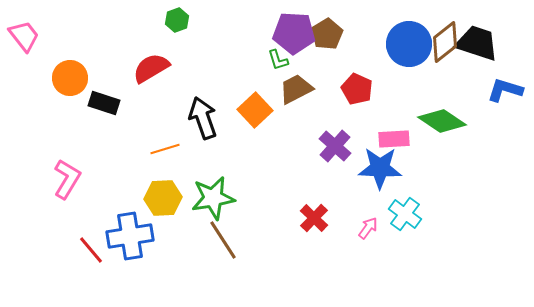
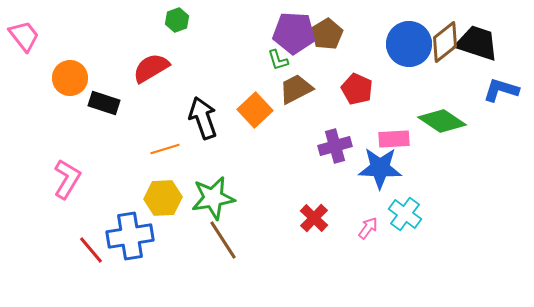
blue L-shape: moved 4 px left
purple cross: rotated 32 degrees clockwise
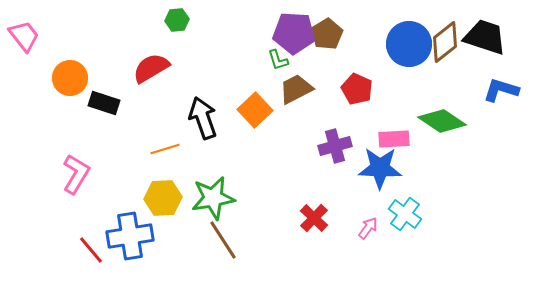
green hexagon: rotated 15 degrees clockwise
black trapezoid: moved 8 px right, 6 px up
pink L-shape: moved 9 px right, 5 px up
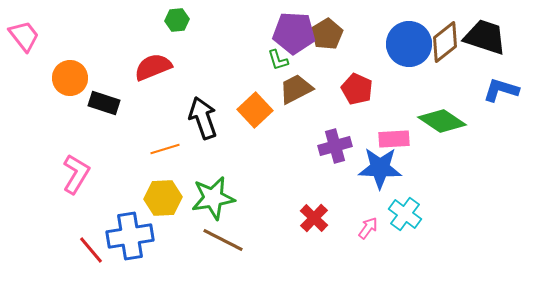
red semicircle: moved 2 px right, 1 px up; rotated 9 degrees clockwise
brown line: rotated 30 degrees counterclockwise
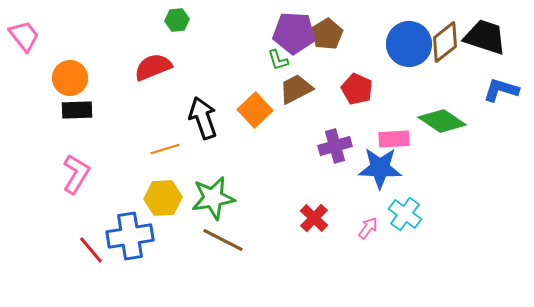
black rectangle: moved 27 px left, 7 px down; rotated 20 degrees counterclockwise
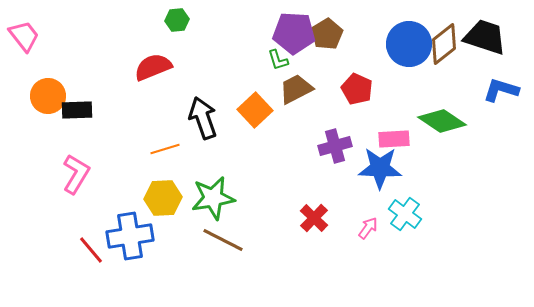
brown diamond: moved 1 px left, 2 px down
orange circle: moved 22 px left, 18 px down
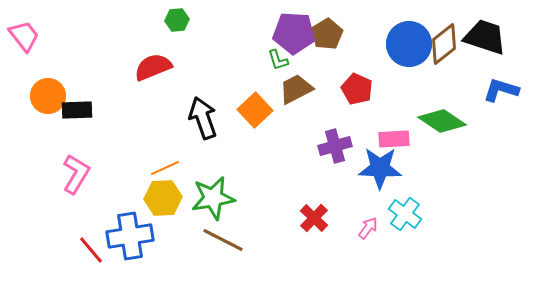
orange line: moved 19 px down; rotated 8 degrees counterclockwise
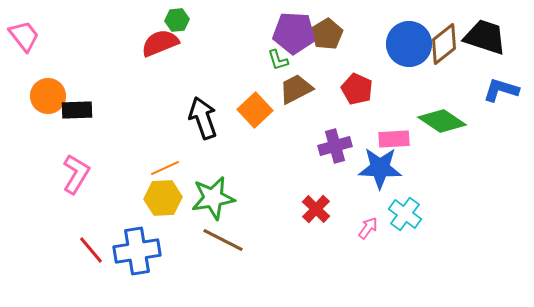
red semicircle: moved 7 px right, 24 px up
red cross: moved 2 px right, 9 px up
blue cross: moved 7 px right, 15 px down
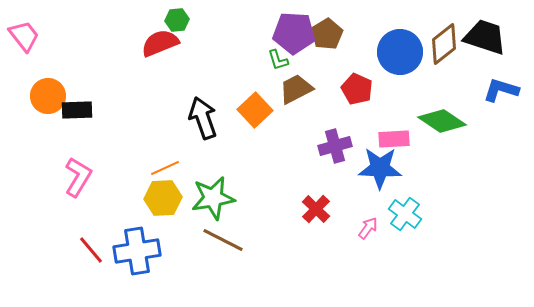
blue circle: moved 9 px left, 8 px down
pink L-shape: moved 2 px right, 3 px down
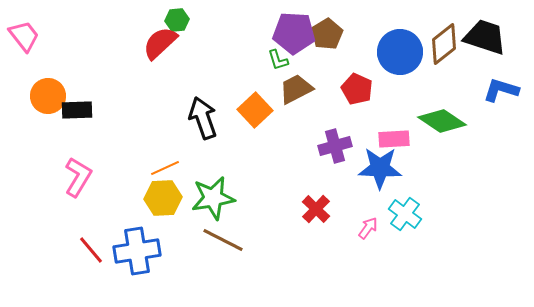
red semicircle: rotated 21 degrees counterclockwise
